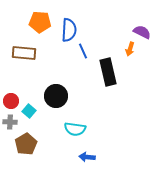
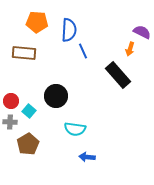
orange pentagon: moved 3 px left
black rectangle: moved 10 px right, 3 px down; rotated 28 degrees counterclockwise
brown pentagon: moved 2 px right
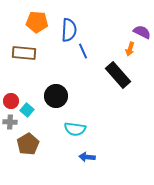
cyan square: moved 2 px left, 1 px up
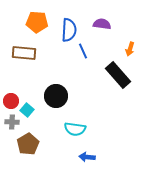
purple semicircle: moved 40 px left, 8 px up; rotated 18 degrees counterclockwise
gray cross: moved 2 px right
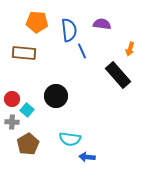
blue semicircle: rotated 10 degrees counterclockwise
blue line: moved 1 px left
red circle: moved 1 px right, 2 px up
cyan semicircle: moved 5 px left, 10 px down
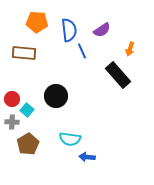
purple semicircle: moved 6 px down; rotated 138 degrees clockwise
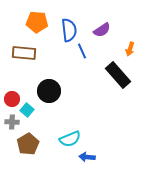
black circle: moved 7 px left, 5 px up
cyan semicircle: rotated 30 degrees counterclockwise
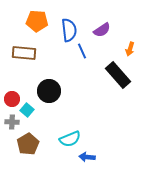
orange pentagon: moved 1 px up
